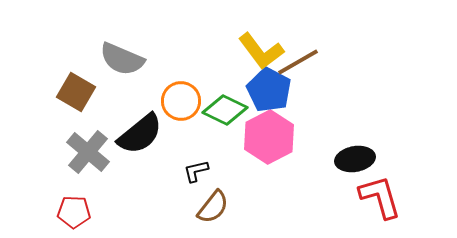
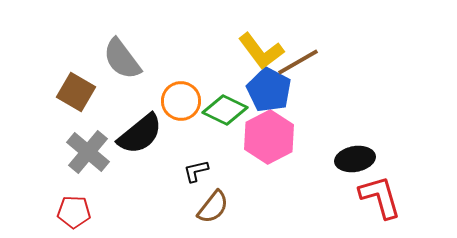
gray semicircle: rotated 30 degrees clockwise
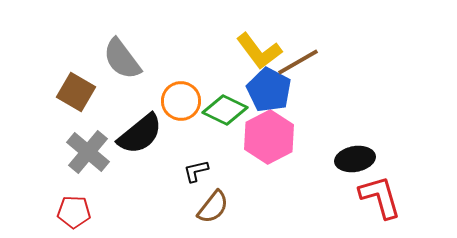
yellow L-shape: moved 2 px left
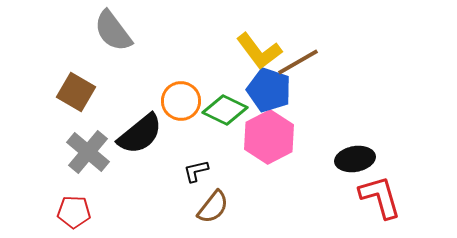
gray semicircle: moved 9 px left, 28 px up
blue pentagon: rotated 9 degrees counterclockwise
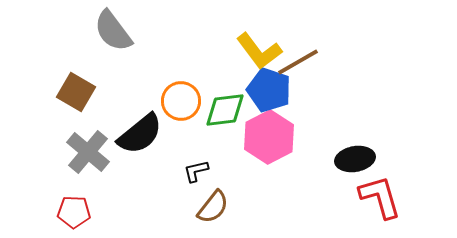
green diamond: rotated 33 degrees counterclockwise
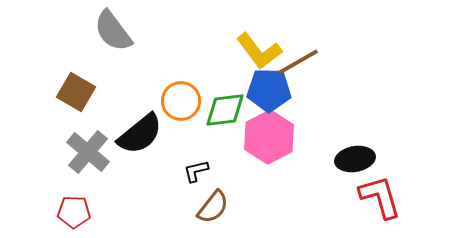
blue pentagon: rotated 18 degrees counterclockwise
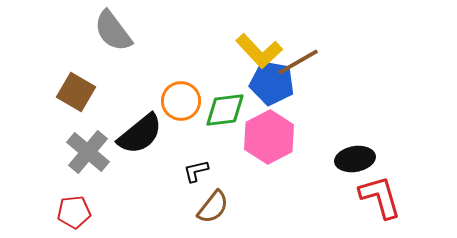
yellow L-shape: rotated 6 degrees counterclockwise
blue pentagon: moved 3 px right, 7 px up; rotated 9 degrees clockwise
red pentagon: rotated 8 degrees counterclockwise
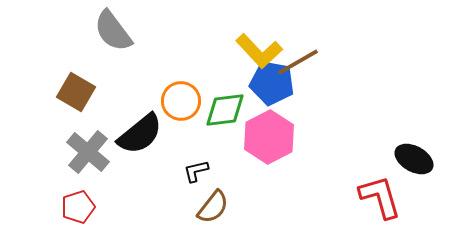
black ellipse: moved 59 px right; rotated 39 degrees clockwise
red pentagon: moved 4 px right, 5 px up; rotated 12 degrees counterclockwise
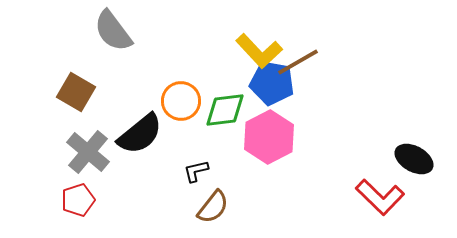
red L-shape: rotated 150 degrees clockwise
red pentagon: moved 7 px up
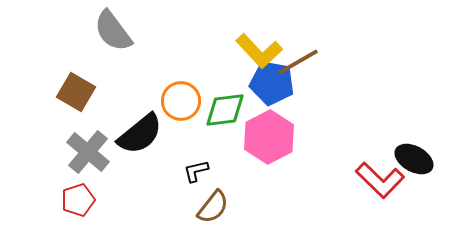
red L-shape: moved 17 px up
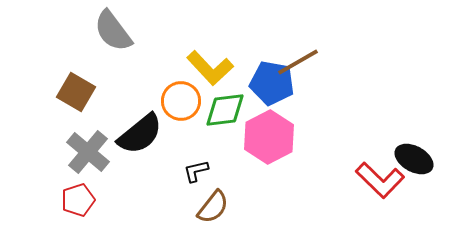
yellow L-shape: moved 49 px left, 17 px down
